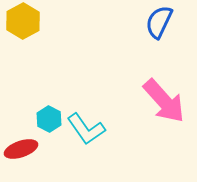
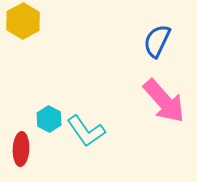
blue semicircle: moved 2 px left, 19 px down
cyan L-shape: moved 2 px down
red ellipse: rotated 68 degrees counterclockwise
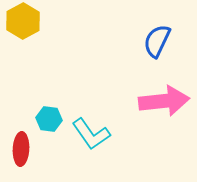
pink arrow: rotated 54 degrees counterclockwise
cyan hexagon: rotated 20 degrees counterclockwise
cyan L-shape: moved 5 px right, 3 px down
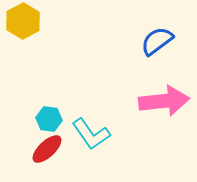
blue semicircle: rotated 28 degrees clockwise
red ellipse: moved 26 px right; rotated 44 degrees clockwise
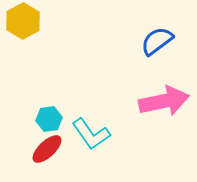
pink arrow: rotated 6 degrees counterclockwise
cyan hexagon: rotated 15 degrees counterclockwise
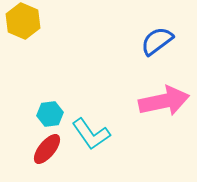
yellow hexagon: rotated 8 degrees counterclockwise
cyan hexagon: moved 1 px right, 5 px up
red ellipse: rotated 8 degrees counterclockwise
